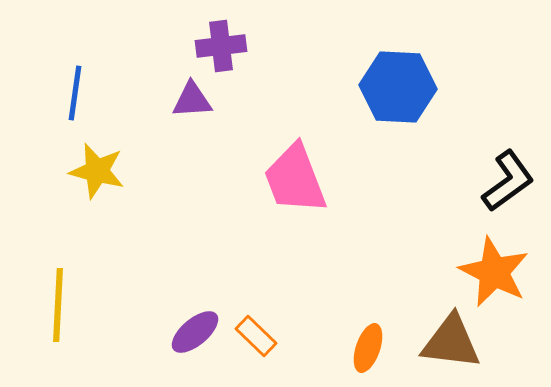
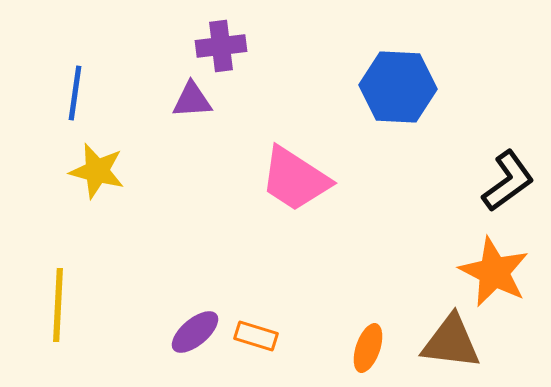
pink trapezoid: rotated 36 degrees counterclockwise
orange rectangle: rotated 27 degrees counterclockwise
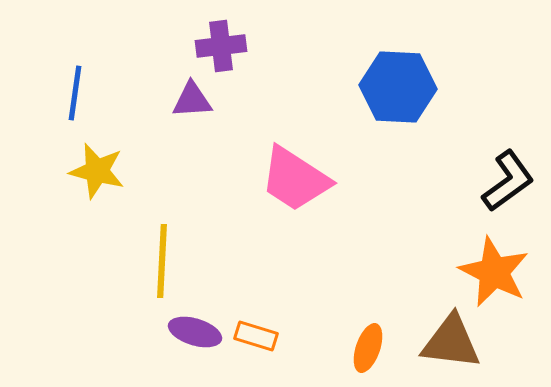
yellow line: moved 104 px right, 44 px up
purple ellipse: rotated 57 degrees clockwise
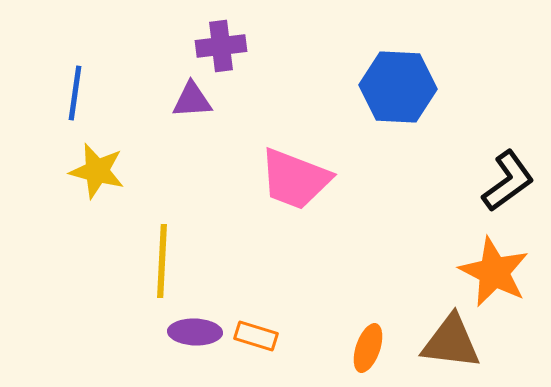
pink trapezoid: rotated 12 degrees counterclockwise
purple ellipse: rotated 15 degrees counterclockwise
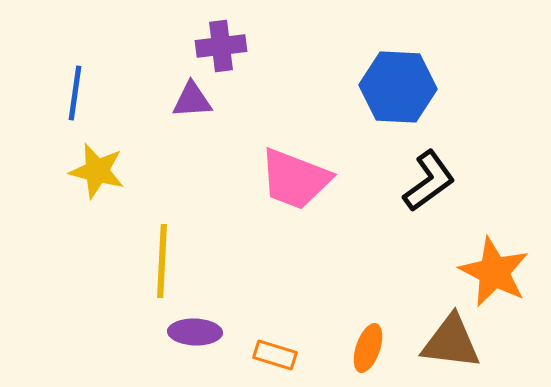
black L-shape: moved 79 px left
orange rectangle: moved 19 px right, 19 px down
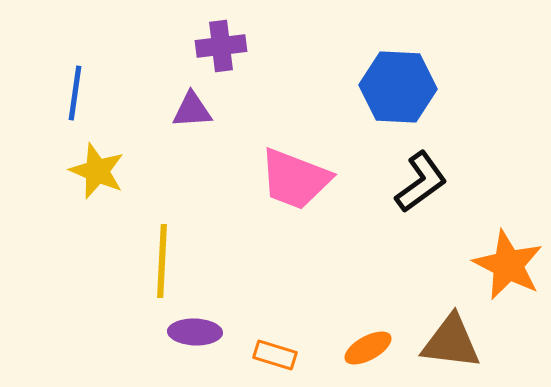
purple triangle: moved 10 px down
yellow star: rotated 8 degrees clockwise
black L-shape: moved 8 px left, 1 px down
orange star: moved 14 px right, 7 px up
orange ellipse: rotated 42 degrees clockwise
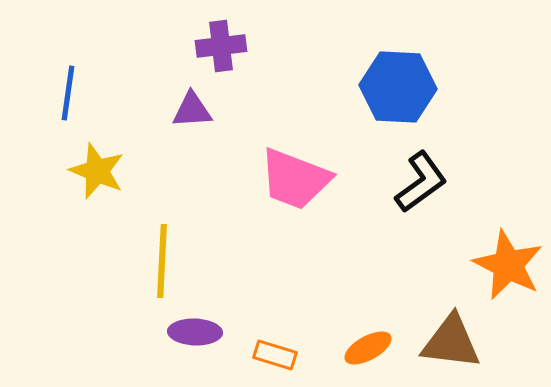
blue line: moved 7 px left
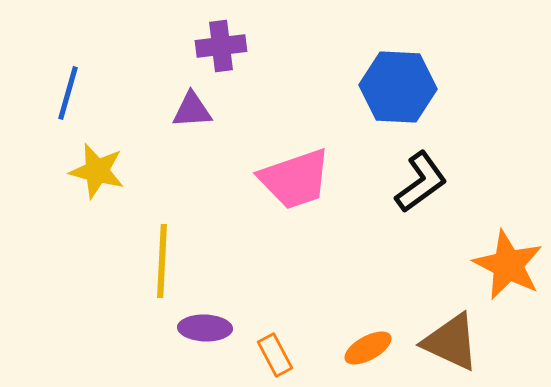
blue line: rotated 8 degrees clockwise
yellow star: rotated 8 degrees counterclockwise
pink trapezoid: rotated 40 degrees counterclockwise
purple ellipse: moved 10 px right, 4 px up
brown triangle: rotated 18 degrees clockwise
orange rectangle: rotated 45 degrees clockwise
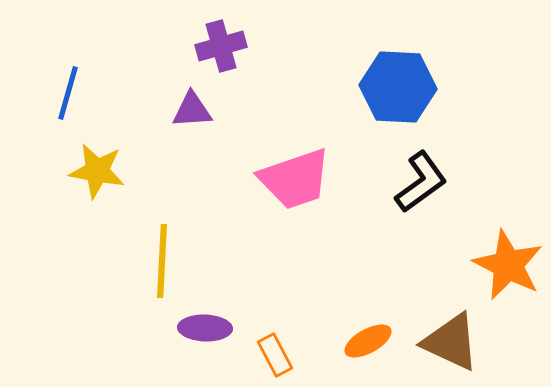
purple cross: rotated 9 degrees counterclockwise
yellow star: rotated 4 degrees counterclockwise
orange ellipse: moved 7 px up
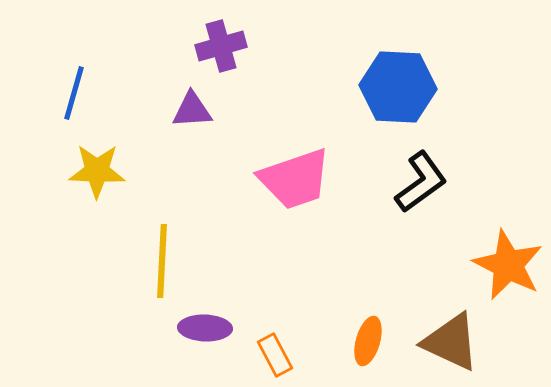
blue line: moved 6 px right
yellow star: rotated 8 degrees counterclockwise
orange ellipse: rotated 45 degrees counterclockwise
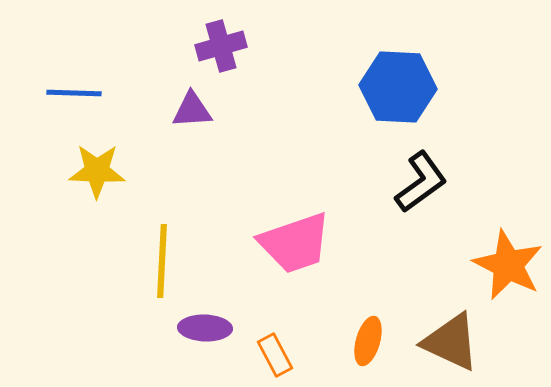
blue line: rotated 76 degrees clockwise
pink trapezoid: moved 64 px down
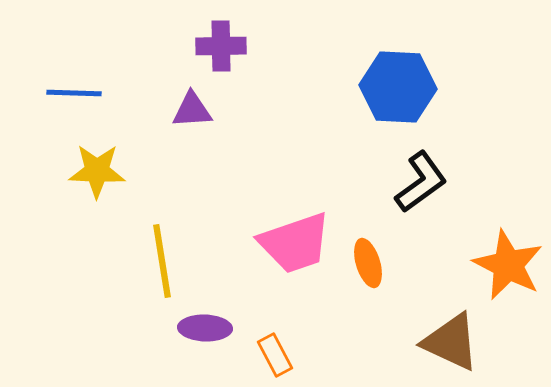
purple cross: rotated 15 degrees clockwise
yellow line: rotated 12 degrees counterclockwise
orange ellipse: moved 78 px up; rotated 33 degrees counterclockwise
